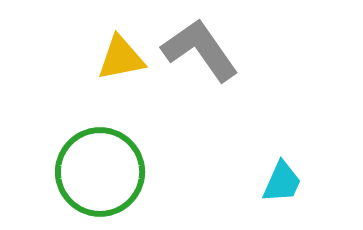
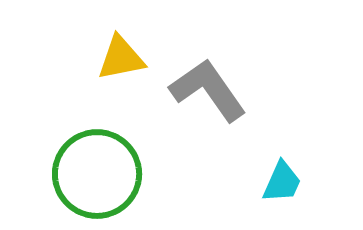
gray L-shape: moved 8 px right, 40 px down
green circle: moved 3 px left, 2 px down
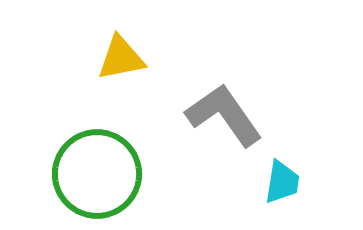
gray L-shape: moved 16 px right, 25 px down
cyan trapezoid: rotated 15 degrees counterclockwise
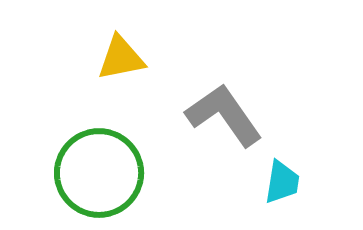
green circle: moved 2 px right, 1 px up
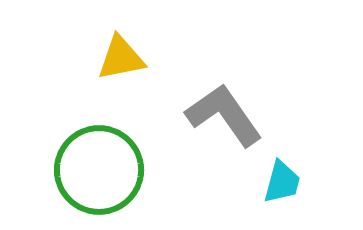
green circle: moved 3 px up
cyan trapezoid: rotated 6 degrees clockwise
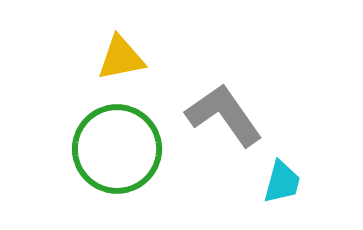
green circle: moved 18 px right, 21 px up
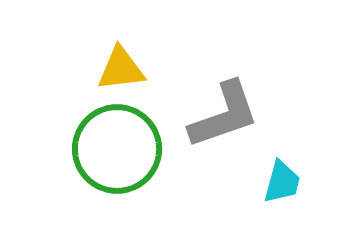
yellow triangle: moved 11 px down; rotated 4 degrees clockwise
gray L-shape: rotated 106 degrees clockwise
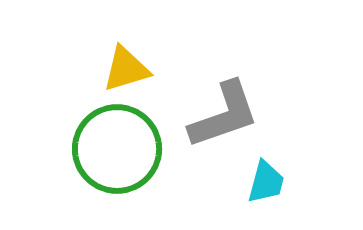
yellow triangle: moved 5 px right; rotated 10 degrees counterclockwise
cyan trapezoid: moved 16 px left
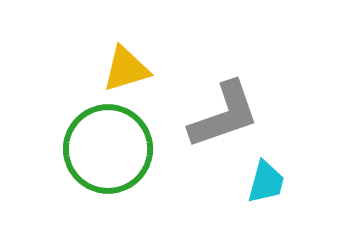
green circle: moved 9 px left
